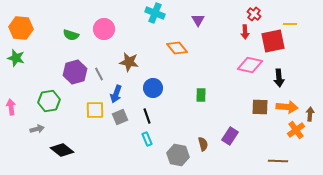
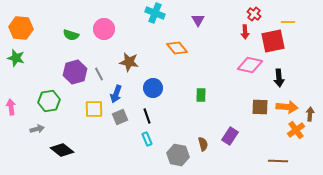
yellow line: moved 2 px left, 2 px up
yellow square: moved 1 px left, 1 px up
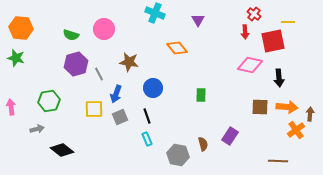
purple hexagon: moved 1 px right, 8 px up
